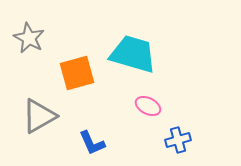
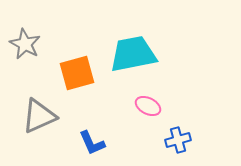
gray star: moved 4 px left, 6 px down
cyan trapezoid: rotated 27 degrees counterclockwise
gray triangle: rotated 6 degrees clockwise
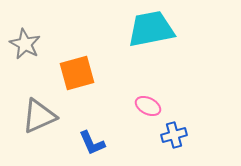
cyan trapezoid: moved 18 px right, 25 px up
blue cross: moved 4 px left, 5 px up
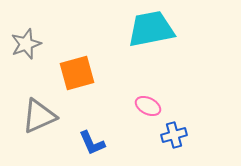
gray star: moved 1 px right; rotated 24 degrees clockwise
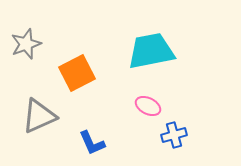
cyan trapezoid: moved 22 px down
orange square: rotated 12 degrees counterclockwise
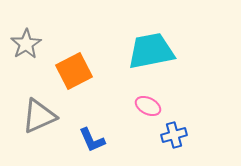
gray star: rotated 12 degrees counterclockwise
orange square: moved 3 px left, 2 px up
blue L-shape: moved 3 px up
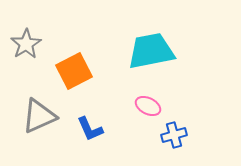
blue L-shape: moved 2 px left, 11 px up
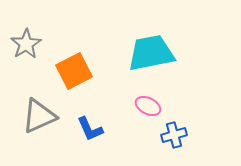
cyan trapezoid: moved 2 px down
